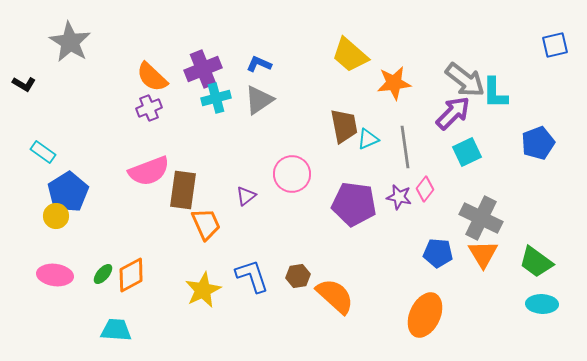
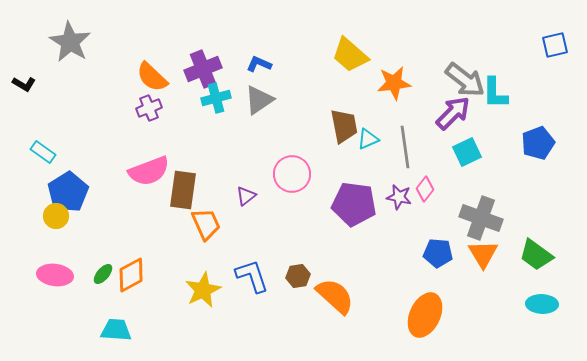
gray cross at (481, 218): rotated 6 degrees counterclockwise
green trapezoid at (536, 262): moved 7 px up
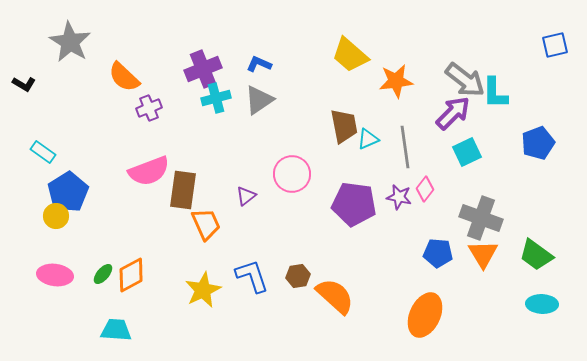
orange semicircle at (152, 77): moved 28 px left
orange star at (394, 83): moved 2 px right, 2 px up
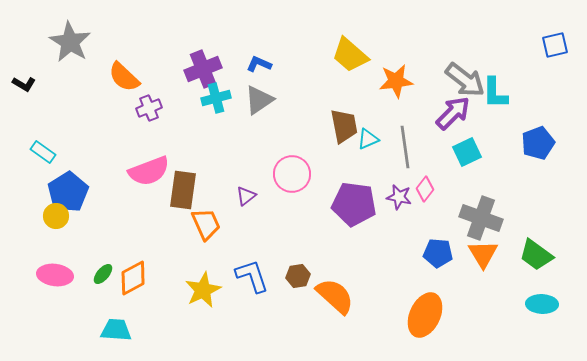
orange diamond at (131, 275): moved 2 px right, 3 px down
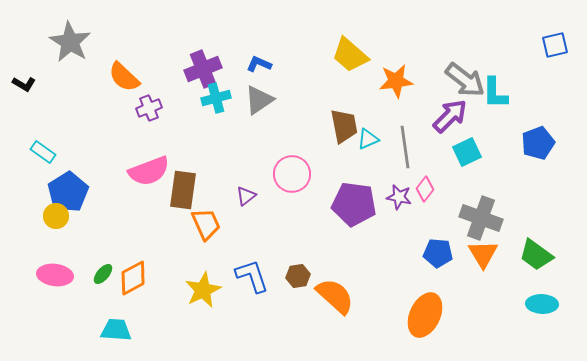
purple arrow at (453, 113): moved 3 px left, 3 px down
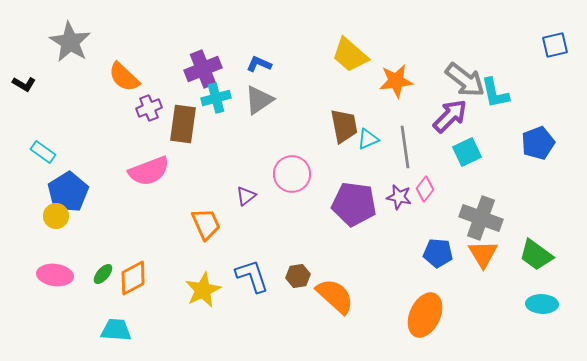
cyan L-shape at (495, 93): rotated 12 degrees counterclockwise
brown rectangle at (183, 190): moved 66 px up
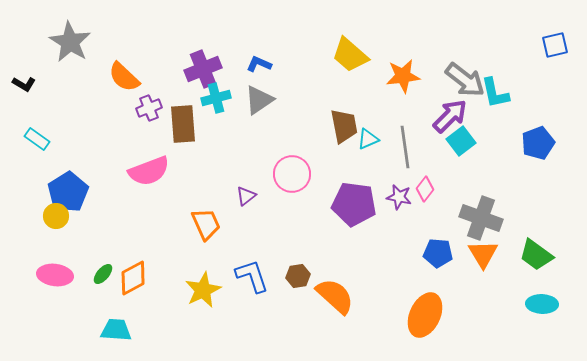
orange star at (396, 81): moved 7 px right, 5 px up
brown rectangle at (183, 124): rotated 12 degrees counterclockwise
cyan rectangle at (43, 152): moved 6 px left, 13 px up
cyan square at (467, 152): moved 6 px left, 11 px up; rotated 12 degrees counterclockwise
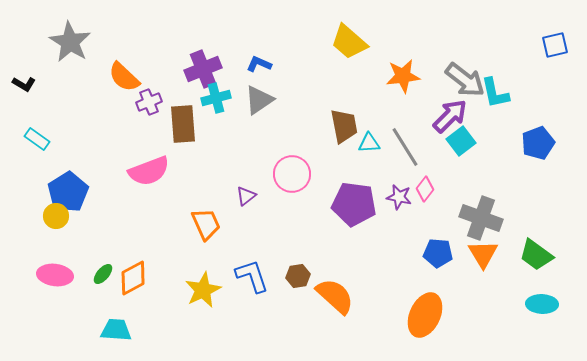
yellow trapezoid at (350, 55): moved 1 px left, 13 px up
purple cross at (149, 108): moved 6 px up
cyan triangle at (368, 139): moved 1 px right, 4 px down; rotated 20 degrees clockwise
gray line at (405, 147): rotated 24 degrees counterclockwise
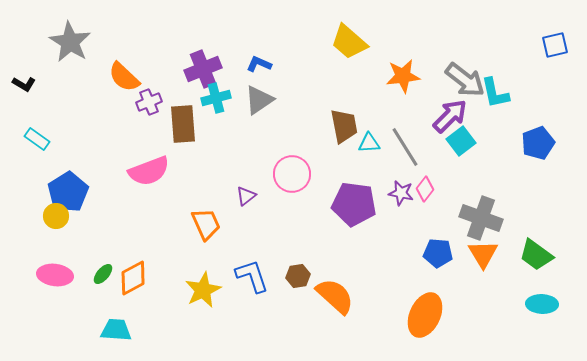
purple star at (399, 197): moved 2 px right, 4 px up
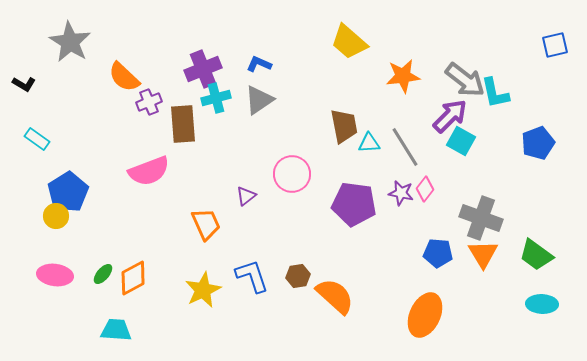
cyan square at (461, 141): rotated 24 degrees counterclockwise
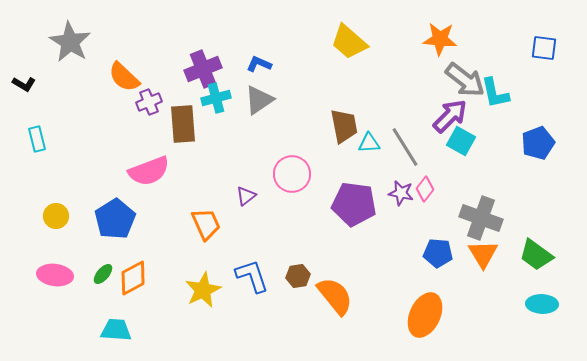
blue square at (555, 45): moved 11 px left, 3 px down; rotated 20 degrees clockwise
orange star at (403, 76): moved 37 px right, 37 px up; rotated 12 degrees clockwise
cyan rectangle at (37, 139): rotated 40 degrees clockwise
blue pentagon at (68, 192): moved 47 px right, 27 px down
orange semicircle at (335, 296): rotated 9 degrees clockwise
